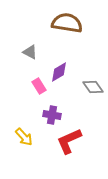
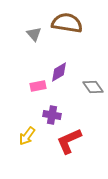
gray triangle: moved 4 px right, 18 px up; rotated 21 degrees clockwise
pink rectangle: moved 1 px left; rotated 70 degrees counterclockwise
yellow arrow: moved 3 px right, 1 px up; rotated 78 degrees clockwise
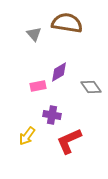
gray diamond: moved 2 px left
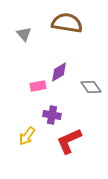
gray triangle: moved 10 px left
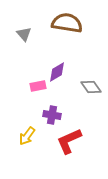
purple diamond: moved 2 px left
